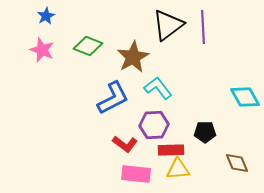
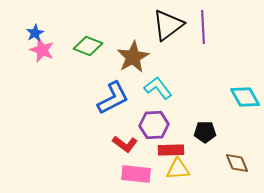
blue star: moved 11 px left, 17 px down
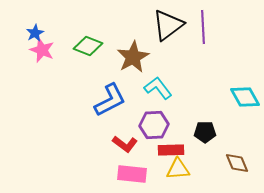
blue L-shape: moved 3 px left, 2 px down
pink rectangle: moved 4 px left
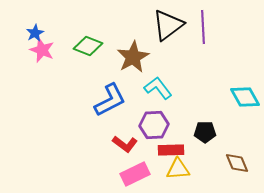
pink rectangle: moved 3 px right; rotated 32 degrees counterclockwise
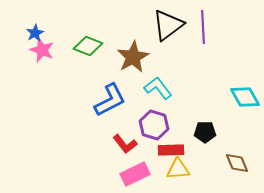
purple hexagon: rotated 20 degrees clockwise
red L-shape: rotated 15 degrees clockwise
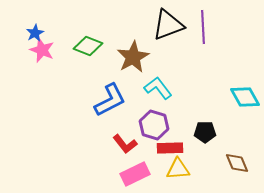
black triangle: rotated 16 degrees clockwise
red rectangle: moved 1 px left, 2 px up
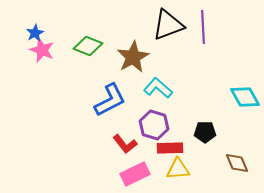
cyan L-shape: rotated 12 degrees counterclockwise
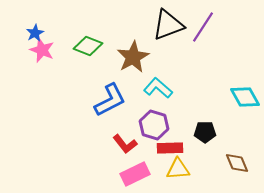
purple line: rotated 36 degrees clockwise
